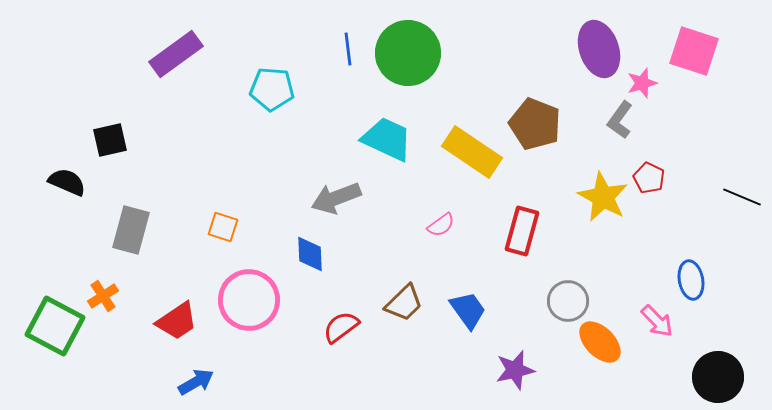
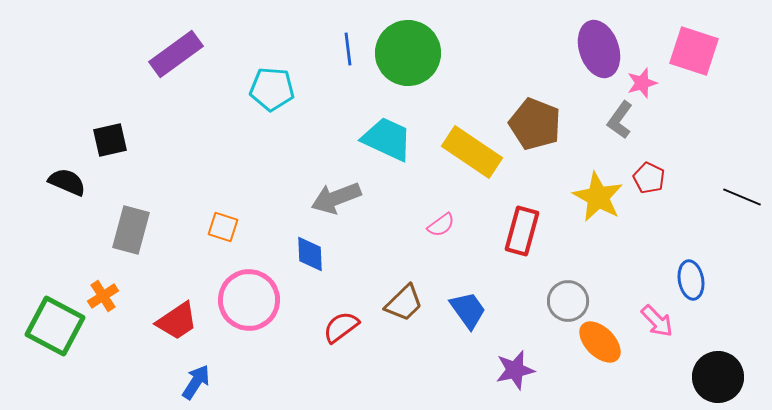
yellow star: moved 5 px left
blue arrow: rotated 27 degrees counterclockwise
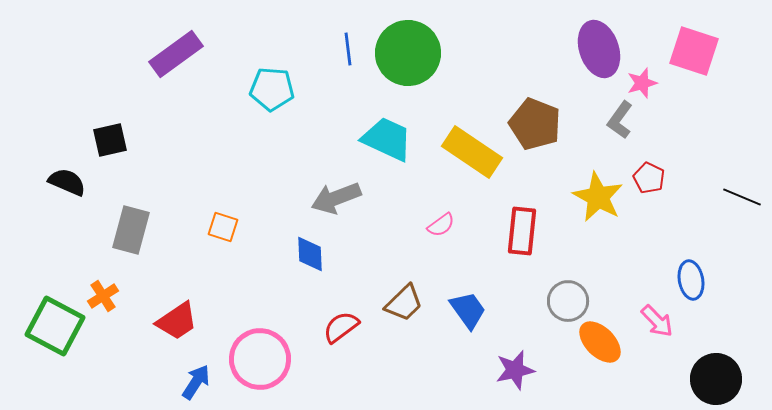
red rectangle: rotated 9 degrees counterclockwise
pink circle: moved 11 px right, 59 px down
black circle: moved 2 px left, 2 px down
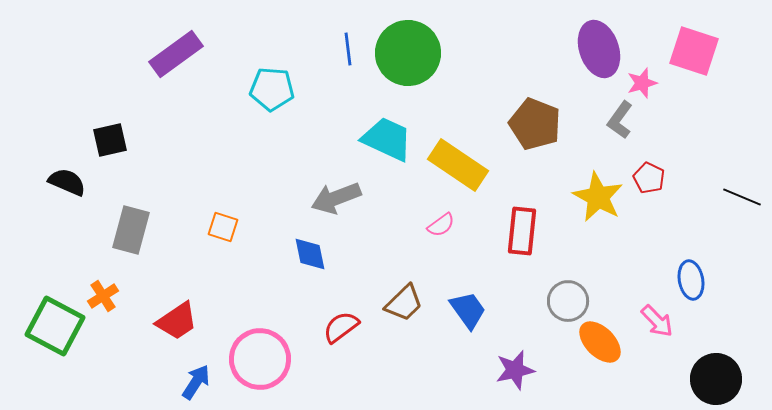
yellow rectangle: moved 14 px left, 13 px down
blue diamond: rotated 9 degrees counterclockwise
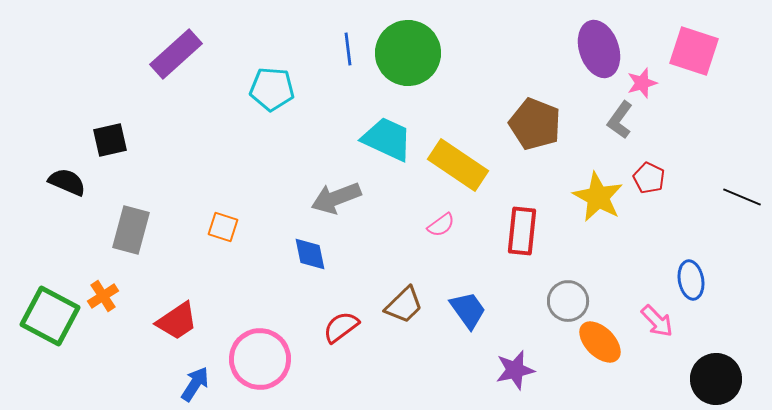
purple rectangle: rotated 6 degrees counterclockwise
brown trapezoid: moved 2 px down
green square: moved 5 px left, 10 px up
blue arrow: moved 1 px left, 2 px down
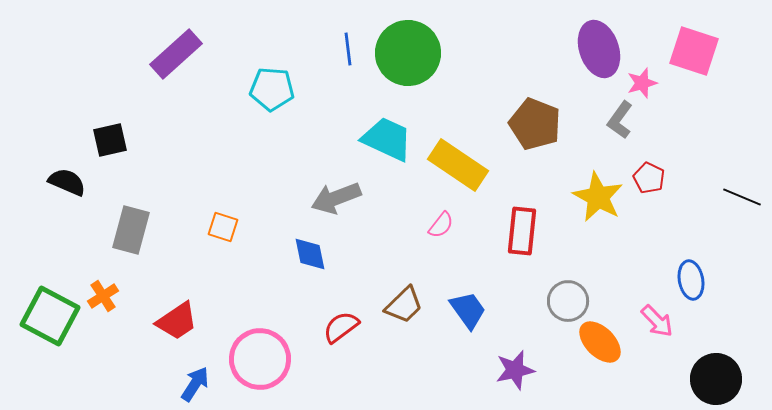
pink semicircle: rotated 16 degrees counterclockwise
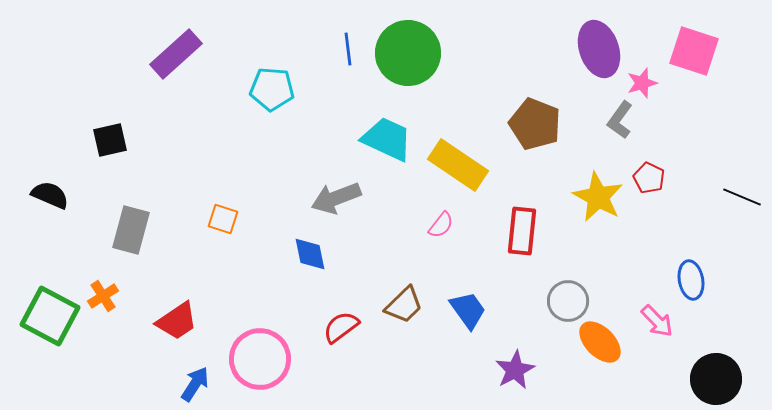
black semicircle: moved 17 px left, 13 px down
orange square: moved 8 px up
purple star: rotated 15 degrees counterclockwise
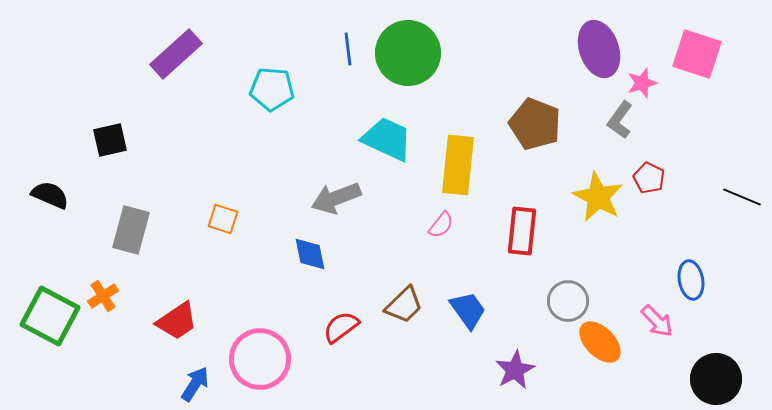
pink square: moved 3 px right, 3 px down
yellow rectangle: rotated 62 degrees clockwise
